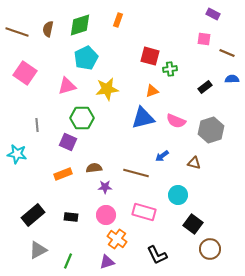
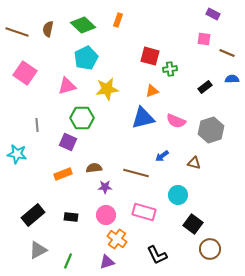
green diamond at (80, 25): moved 3 px right; rotated 60 degrees clockwise
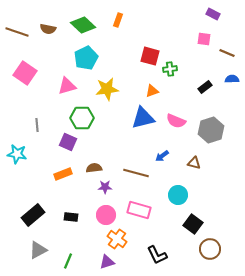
brown semicircle at (48, 29): rotated 91 degrees counterclockwise
pink rectangle at (144, 212): moved 5 px left, 2 px up
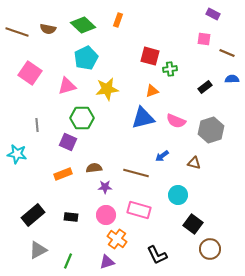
pink square at (25, 73): moved 5 px right
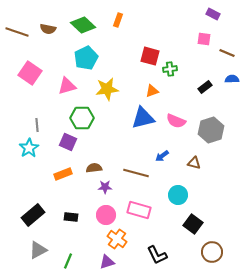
cyan star at (17, 154): moved 12 px right, 6 px up; rotated 30 degrees clockwise
brown circle at (210, 249): moved 2 px right, 3 px down
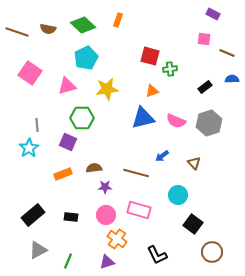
gray hexagon at (211, 130): moved 2 px left, 7 px up
brown triangle at (194, 163): rotated 32 degrees clockwise
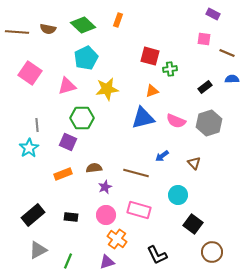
brown line at (17, 32): rotated 15 degrees counterclockwise
purple star at (105, 187): rotated 24 degrees counterclockwise
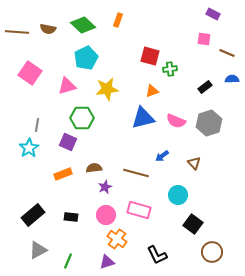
gray line at (37, 125): rotated 16 degrees clockwise
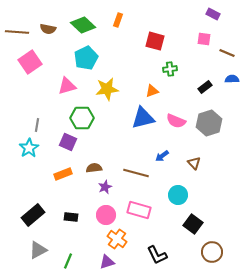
red square at (150, 56): moved 5 px right, 15 px up
pink square at (30, 73): moved 11 px up; rotated 20 degrees clockwise
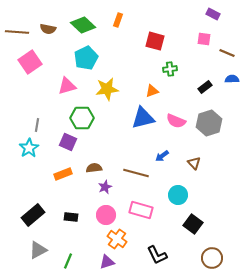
pink rectangle at (139, 210): moved 2 px right
brown circle at (212, 252): moved 6 px down
